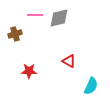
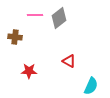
gray diamond: rotated 25 degrees counterclockwise
brown cross: moved 3 px down; rotated 24 degrees clockwise
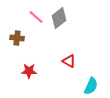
pink line: moved 1 px right, 2 px down; rotated 42 degrees clockwise
brown cross: moved 2 px right, 1 px down
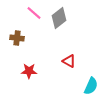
pink line: moved 2 px left, 4 px up
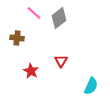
red triangle: moved 8 px left; rotated 32 degrees clockwise
red star: moved 2 px right; rotated 28 degrees clockwise
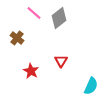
brown cross: rotated 32 degrees clockwise
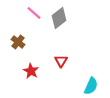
brown cross: moved 1 px right, 4 px down
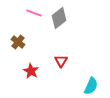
pink line: rotated 21 degrees counterclockwise
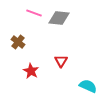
gray diamond: rotated 45 degrees clockwise
cyan semicircle: moved 3 px left; rotated 90 degrees counterclockwise
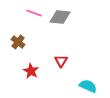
gray diamond: moved 1 px right, 1 px up
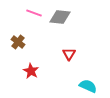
red triangle: moved 8 px right, 7 px up
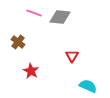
red triangle: moved 3 px right, 2 px down
